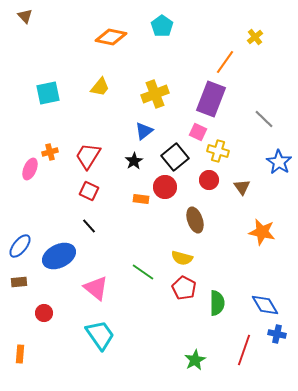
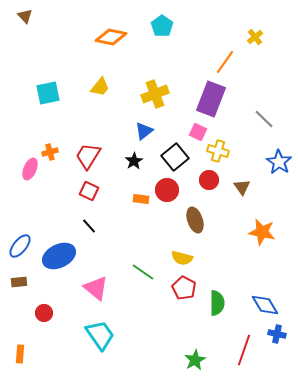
red circle at (165, 187): moved 2 px right, 3 px down
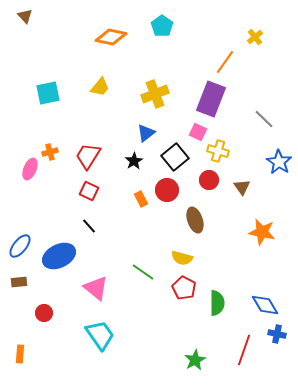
blue triangle at (144, 131): moved 2 px right, 2 px down
orange rectangle at (141, 199): rotated 56 degrees clockwise
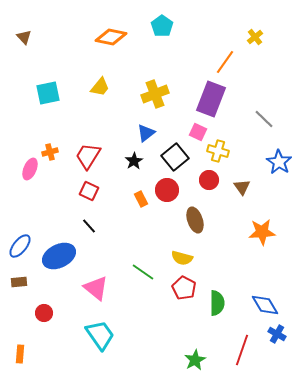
brown triangle at (25, 16): moved 1 px left, 21 px down
orange star at (262, 232): rotated 16 degrees counterclockwise
blue cross at (277, 334): rotated 18 degrees clockwise
red line at (244, 350): moved 2 px left
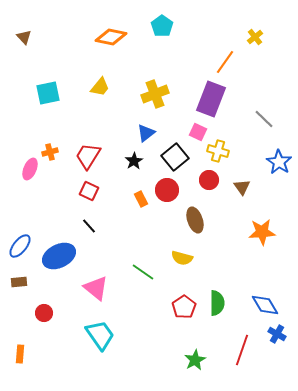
red pentagon at (184, 288): moved 19 px down; rotated 10 degrees clockwise
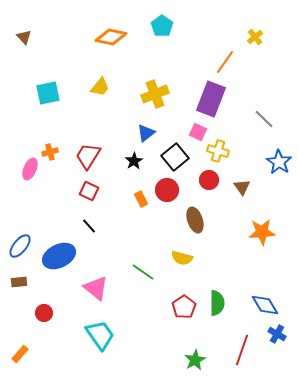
orange rectangle at (20, 354): rotated 36 degrees clockwise
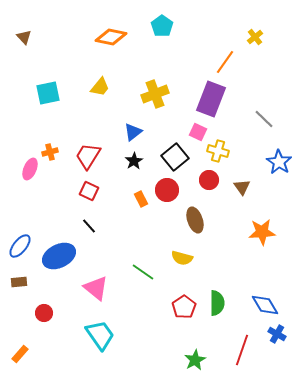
blue triangle at (146, 133): moved 13 px left, 1 px up
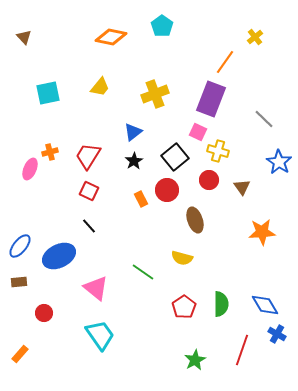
green semicircle at (217, 303): moved 4 px right, 1 px down
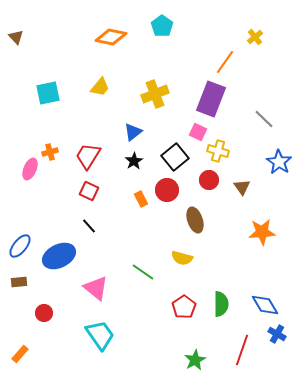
brown triangle at (24, 37): moved 8 px left
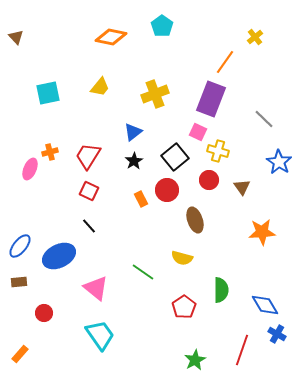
green semicircle at (221, 304): moved 14 px up
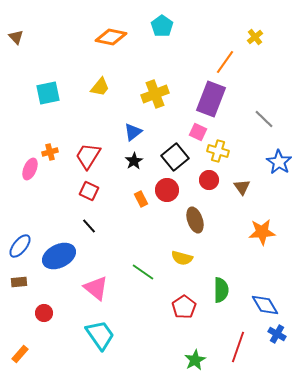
red line at (242, 350): moved 4 px left, 3 px up
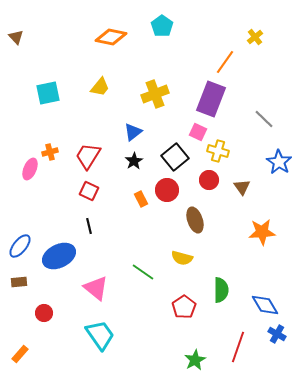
black line at (89, 226): rotated 28 degrees clockwise
